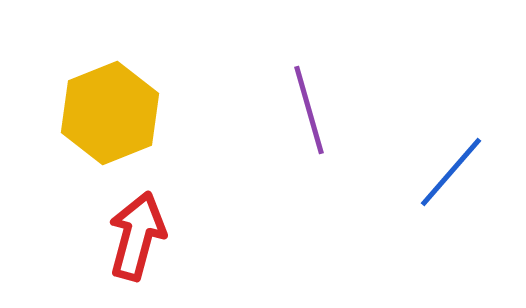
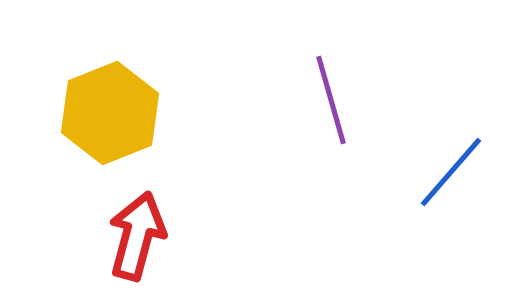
purple line: moved 22 px right, 10 px up
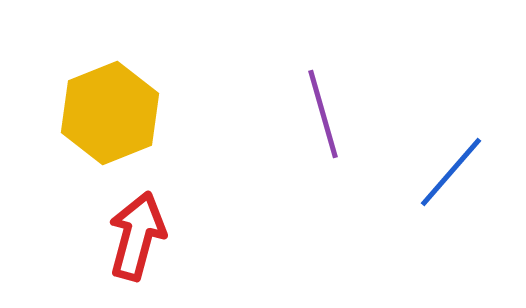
purple line: moved 8 px left, 14 px down
